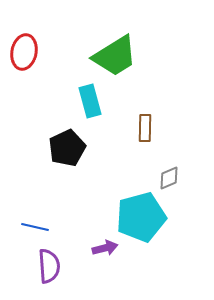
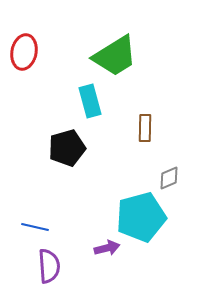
black pentagon: rotated 9 degrees clockwise
purple arrow: moved 2 px right
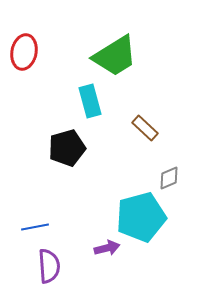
brown rectangle: rotated 48 degrees counterclockwise
blue line: rotated 24 degrees counterclockwise
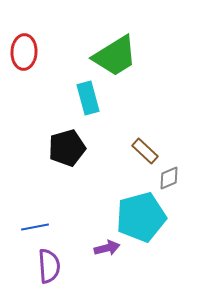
red ellipse: rotated 8 degrees counterclockwise
cyan rectangle: moved 2 px left, 3 px up
brown rectangle: moved 23 px down
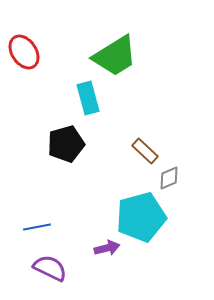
red ellipse: rotated 36 degrees counterclockwise
black pentagon: moved 1 px left, 4 px up
blue line: moved 2 px right
purple semicircle: moved 1 px right, 2 px down; rotated 60 degrees counterclockwise
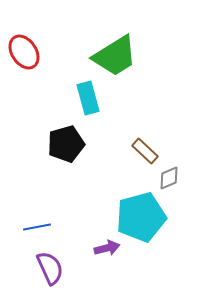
purple semicircle: rotated 40 degrees clockwise
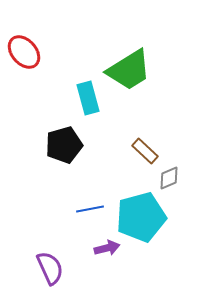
red ellipse: rotated 8 degrees counterclockwise
green trapezoid: moved 14 px right, 14 px down
black pentagon: moved 2 px left, 1 px down
blue line: moved 53 px right, 18 px up
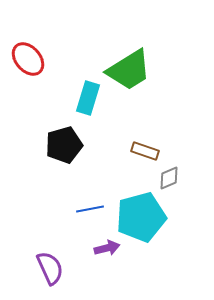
red ellipse: moved 4 px right, 7 px down
cyan rectangle: rotated 32 degrees clockwise
brown rectangle: rotated 24 degrees counterclockwise
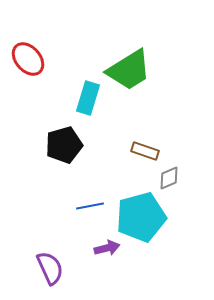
blue line: moved 3 px up
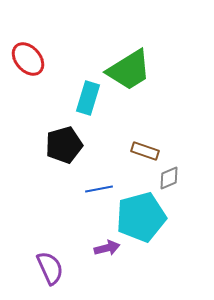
blue line: moved 9 px right, 17 px up
